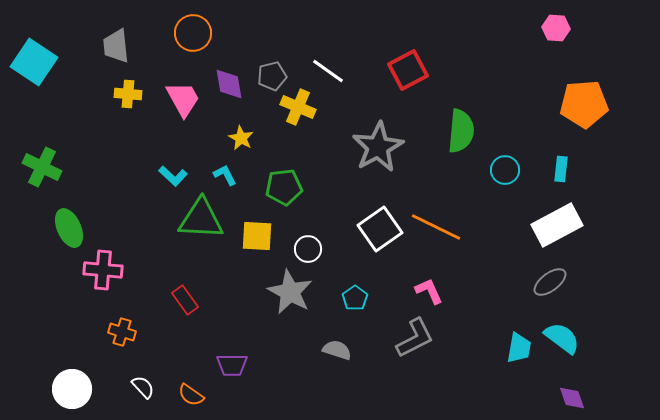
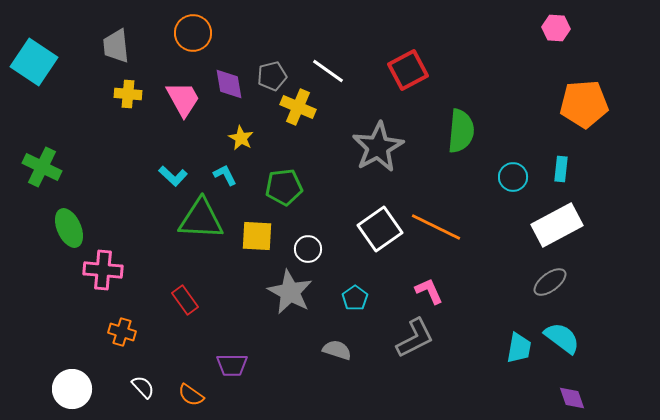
cyan circle at (505, 170): moved 8 px right, 7 px down
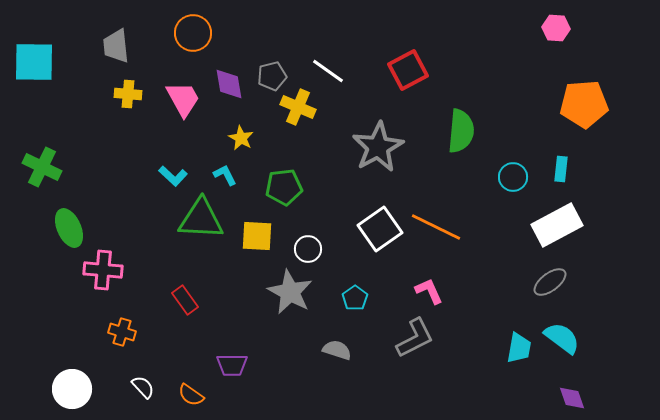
cyan square at (34, 62): rotated 33 degrees counterclockwise
